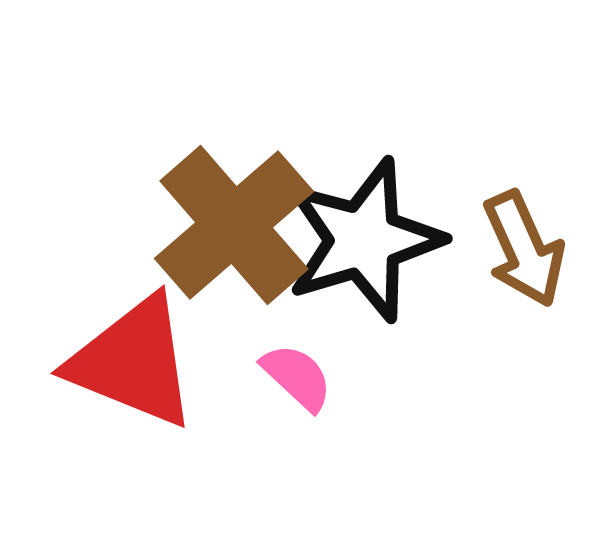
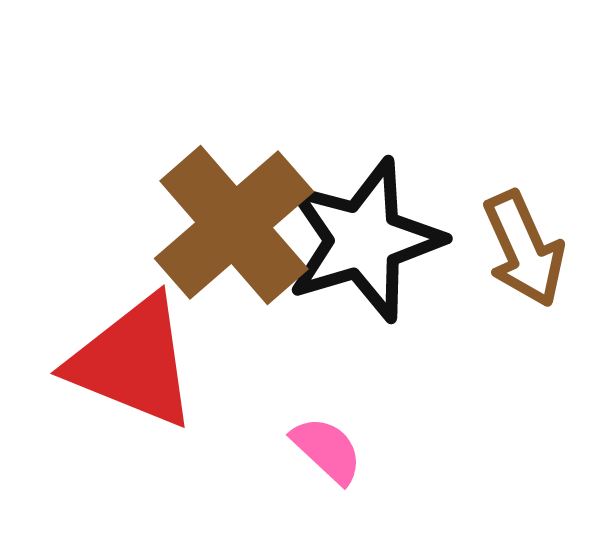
pink semicircle: moved 30 px right, 73 px down
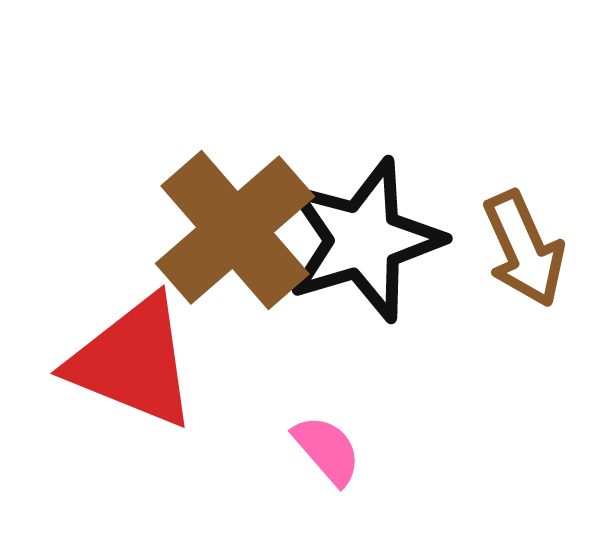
brown cross: moved 1 px right, 5 px down
pink semicircle: rotated 6 degrees clockwise
